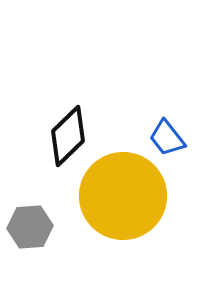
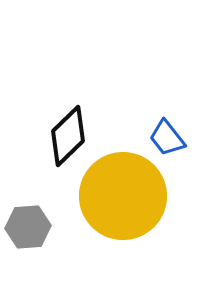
gray hexagon: moved 2 px left
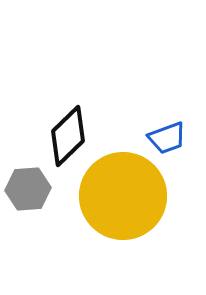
blue trapezoid: rotated 72 degrees counterclockwise
gray hexagon: moved 38 px up
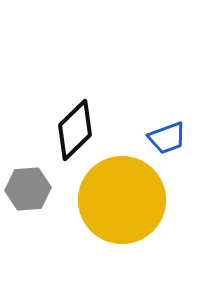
black diamond: moved 7 px right, 6 px up
yellow circle: moved 1 px left, 4 px down
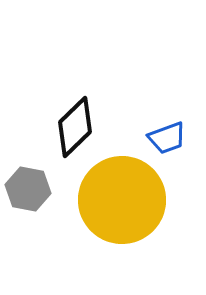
black diamond: moved 3 px up
gray hexagon: rotated 15 degrees clockwise
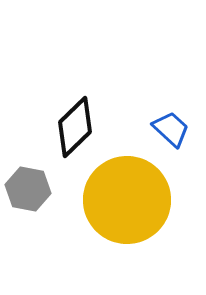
blue trapezoid: moved 4 px right, 9 px up; rotated 117 degrees counterclockwise
yellow circle: moved 5 px right
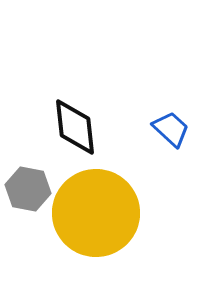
black diamond: rotated 52 degrees counterclockwise
yellow circle: moved 31 px left, 13 px down
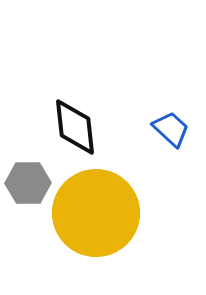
gray hexagon: moved 6 px up; rotated 12 degrees counterclockwise
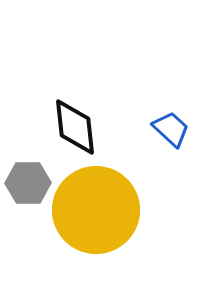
yellow circle: moved 3 px up
